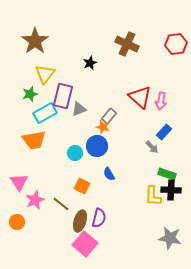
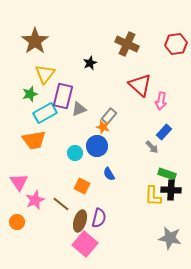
red triangle: moved 12 px up
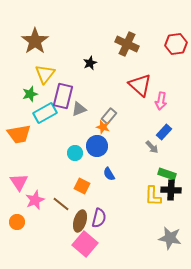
orange trapezoid: moved 15 px left, 6 px up
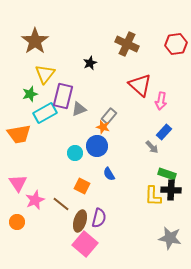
pink triangle: moved 1 px left, 1 px down
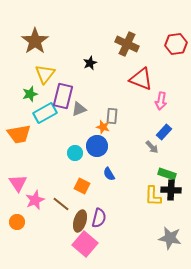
red triangle: moved 1 px right, 6 px up; rotated 20 degrees counterclockwise
gray rectangle: moved 3 px right; rotated 35 degrees counterclockwise
